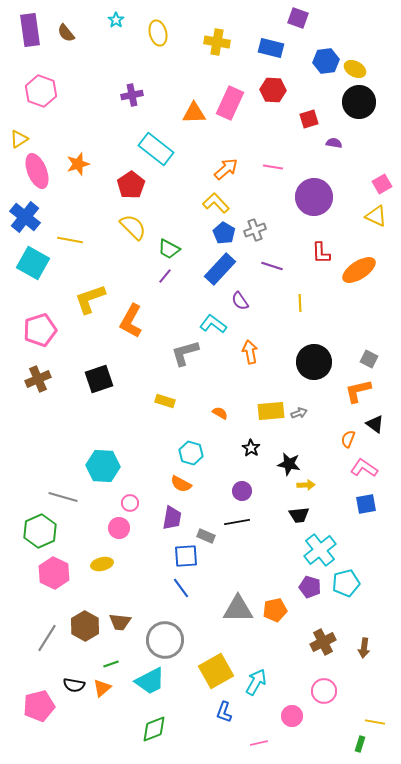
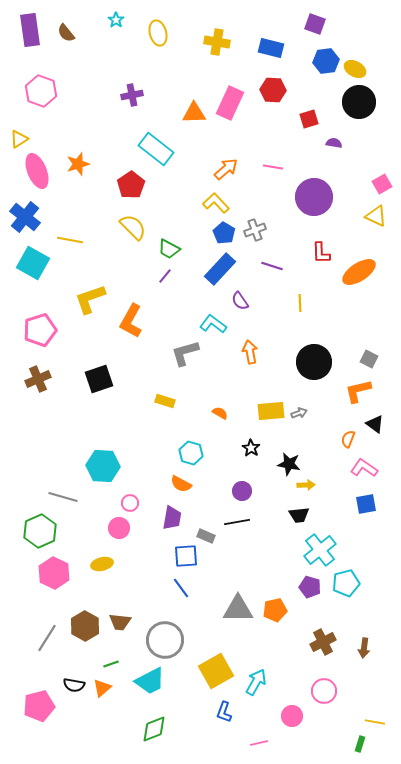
purple square at (298, 18): moved 17 px right, 6 px down
orange ellipse at (359, 270): moved 2 px down
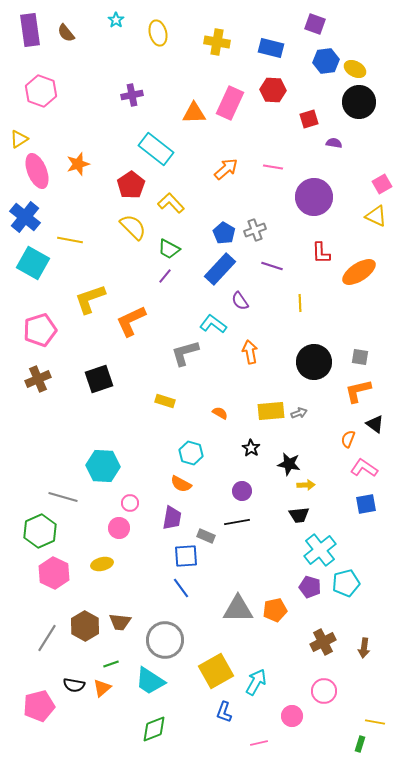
yellow L-shape at (216, 203): moved 45 px left
orange L-shape at (131, 321): rotated 36 degrees clockwise
gray square at (369, 359): moved 9 px left, 2 px up; rotated 18 degrees counterclockwise
cyan trapezoid at (150, 681): rotated 60 degrees clockwise
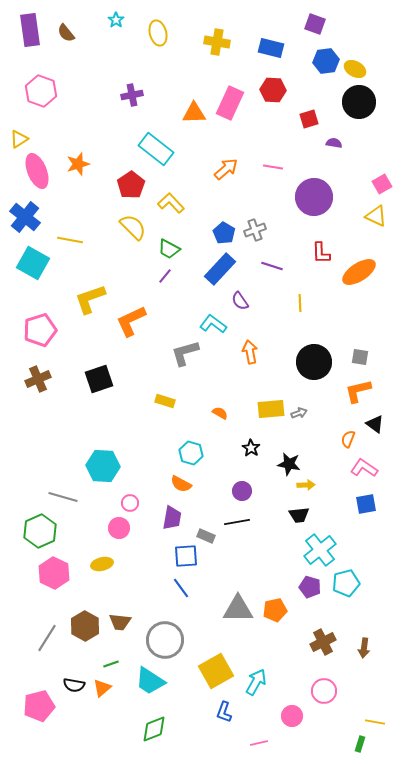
yellow rectangle at (271, 411): moved 2 px up
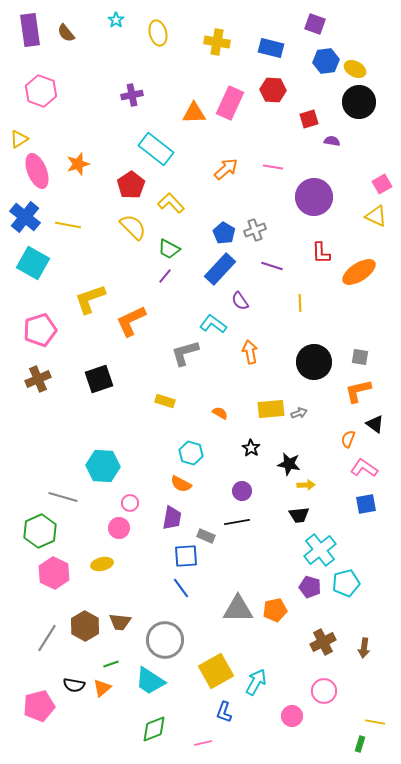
purple semicircle at (334, 143): moved 2 px left, 2 px up
yellow line at (70, 240): moved 2 px left, 15 px up
pink line at (259, 743): moved 56 px left
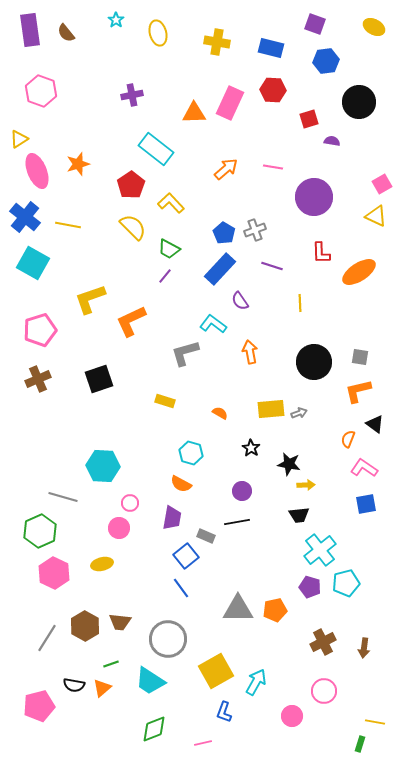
yellow ellipse at (355, 69): moved 19 px right, 42 px up
blue square at (186, 556): rotated 35 degrees counterclockwise
gray circle at (165, 640): moved 3 px right, 1 px up
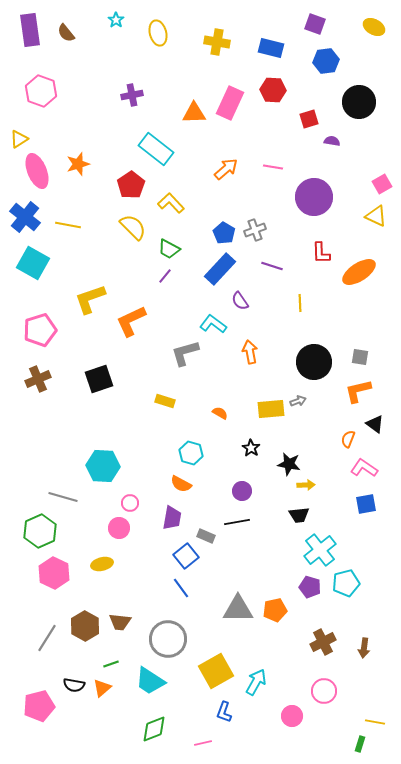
gray arrow at (299, 413): moved 1 px left, 12 px up
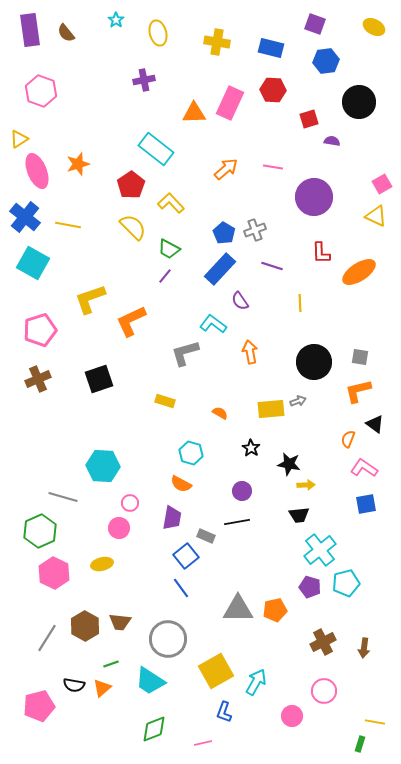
purple cross at (132, 95): moved 12 px right, 15 px up
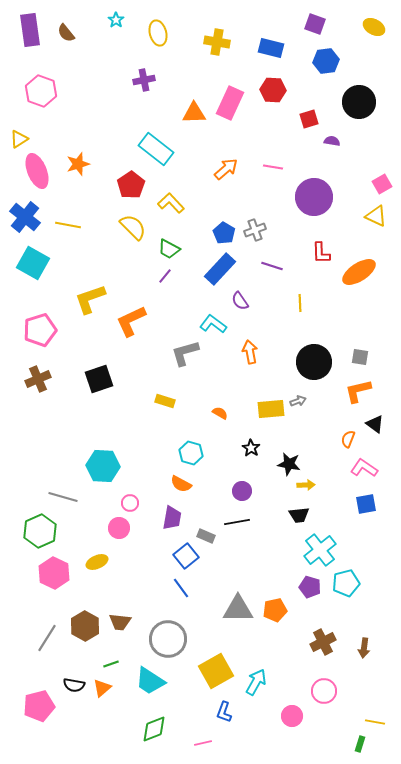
yellow ellipse at (102, 564): moved 5 px left, 2 px up; rotated 10 degrees counterclockwise
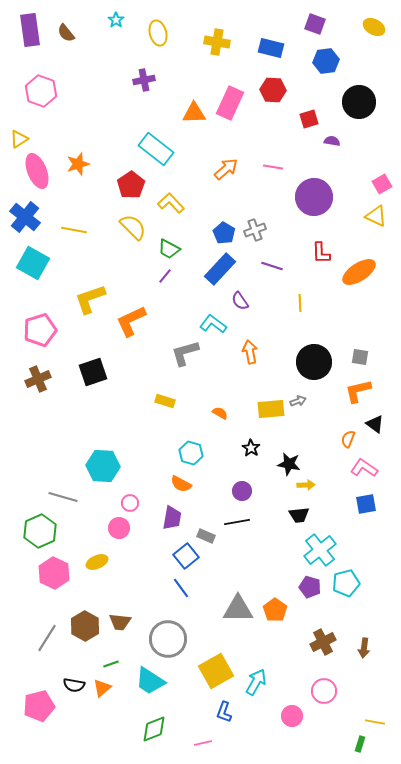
yellow line at (68, 225): moved 6 px right, 5 px down
black square at (99, 379): moved 6 px left, 7 px up
orange pentagon at (275, 610): rotated 25 degrees counterclockwise
